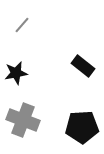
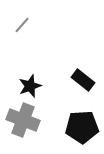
black rectangle: moved 14 px down
black star: moved 14 px right, 13 px down; rotated 10 degrees counterclockwise
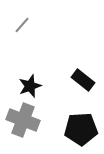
black pentagon: moved 1 px left, 2 px down
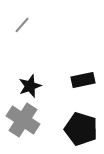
black rectangle: rotated 50 degrees counterclockwise
gray cross: rotated 12 degrees clockwise
black pentagon: rotated 20 degrees clockwise
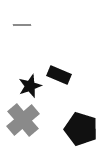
gray line: rotated 48 degrees clockwise
black rectangle: moved 24 px left, 5 px up; rotated 35 degrees clockwise
gray cross: rotated 16 degrees clockwise
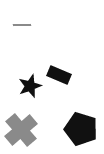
gray cross: moved 2 px left, 10 px down
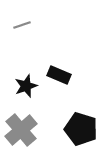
gray line: rotated 18 degrees counterclockwise
black star: moved 4 px left
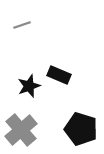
black star: moved 3 px right
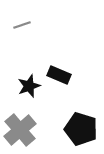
gray cross: moved 1 px left
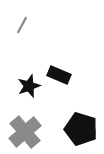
gray line: rotated 42 degrees counterclockwise
gray cross: moved 5 px right, 2 px down
